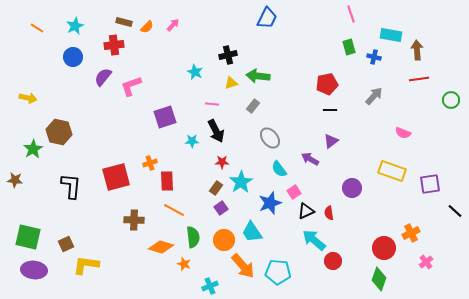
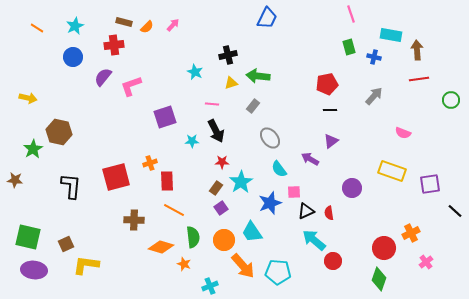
pink square at (294, 192): rotated 32 degrees clockwise
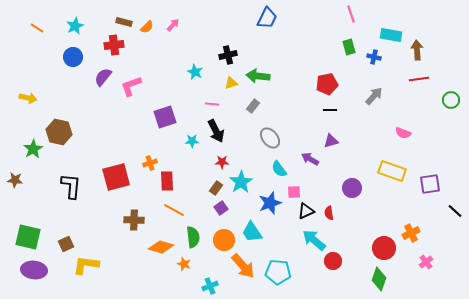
purple triangle at (331, 141): rotated 21 degrees clockwise
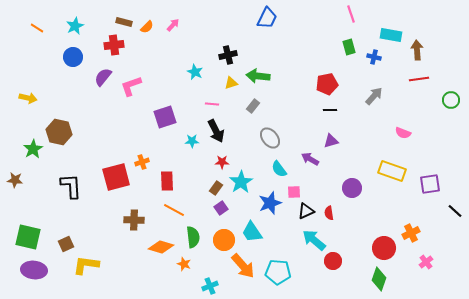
orange cross at (150, 163): moved 8 px left, 1 px up
black L-shape at (71, 186): rotated 8 degrees counterclockwise
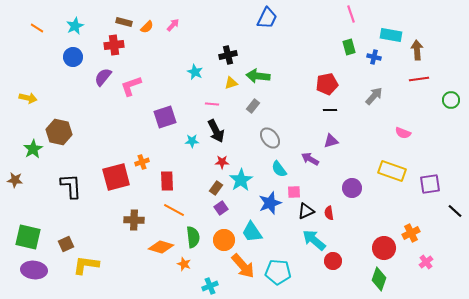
cyan star at (241, 182): moved 2 px up
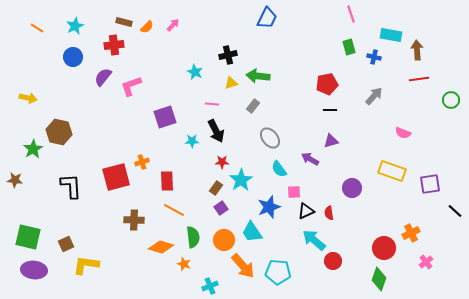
blue star at (270, 203): moved 1 px left, 4 px down
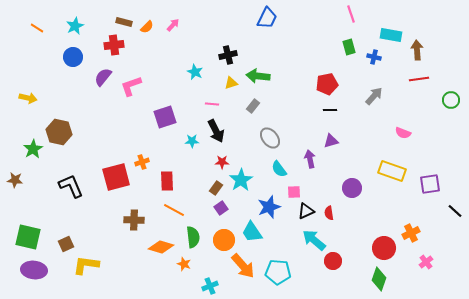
purple arrow at (310, 159): rotated 48 degrees clockwise
black L-shape at (71, 186): rotated 20 degrees counterclockwise
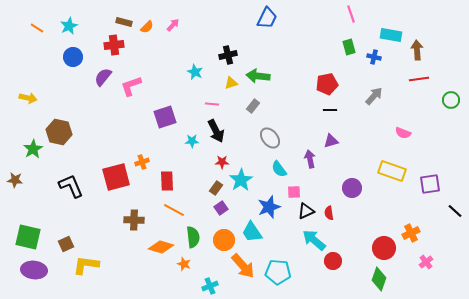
cyan star at (75, 26): moved 6 px left
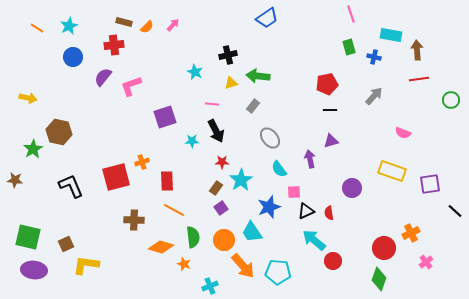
blue trapezoid at (267, 18): rotated 30 degrees clockwise
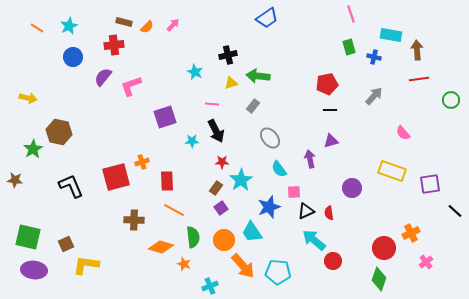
pink semicircle at (403, 133): rotated 28 degrees clockwise
